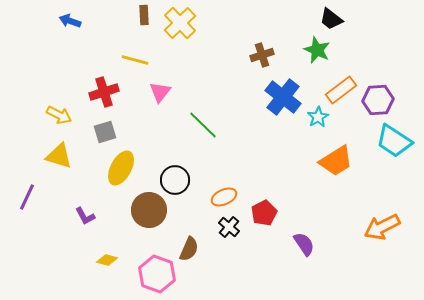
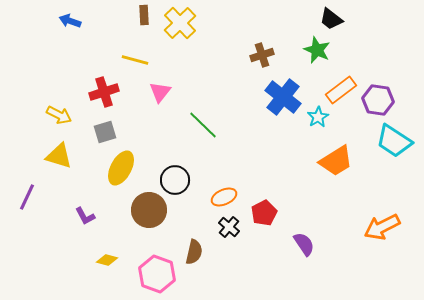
purple hexagon: rotated 12 degrees clockwise
brown semicircle: moved 5 px right, 3 px down; rotated 10 degrees counterclockwise
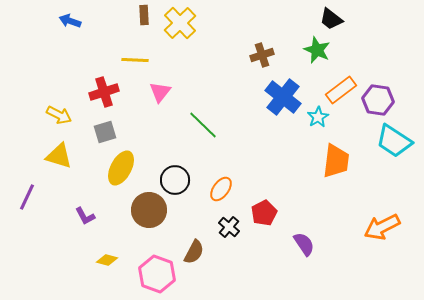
yellow line: rotated 12 degrees counterclockwise
orange trapezoid: rotated 51 degrees counterclockwise
orange ellipse: moved 3 px left, 8 px up; rotated 30 degrees counterclockwise
brown semicircle: rotated 15 degrees clockwise
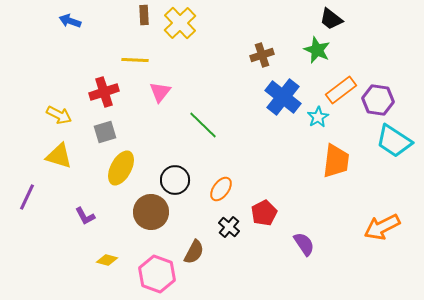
brown circle: moved 2 px right, 2 px down
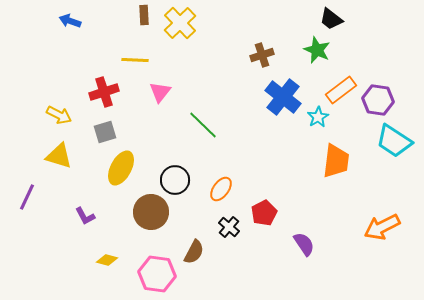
pink hexagon: rotated 12 degrees counterclockwise
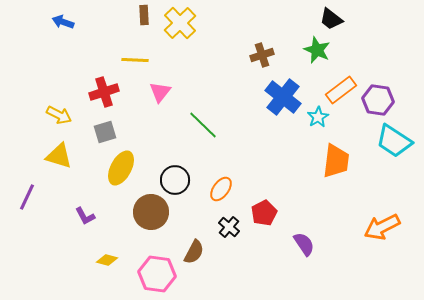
blue arrow: moved 7 px left, 1 px down
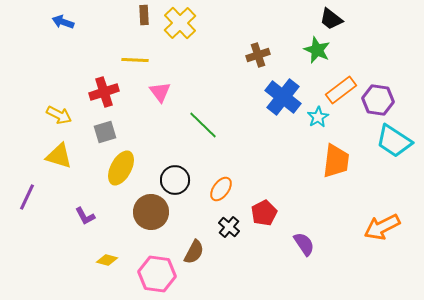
brown cross: moved 4 px left
pink triangle: rotated 15 degrees counterclockwise
